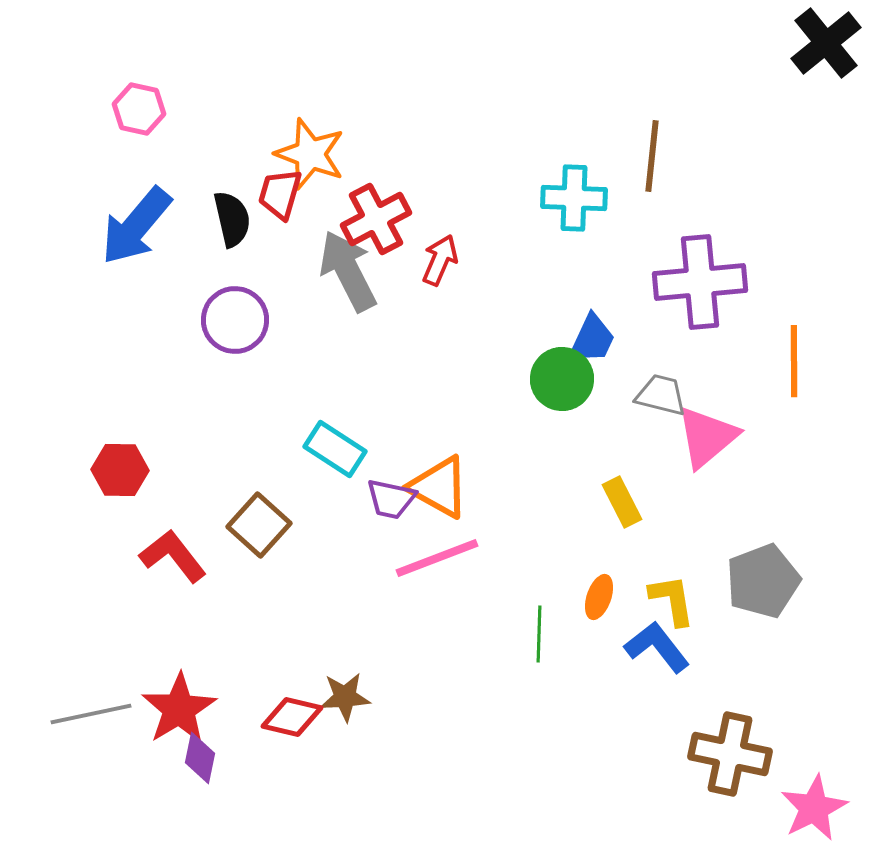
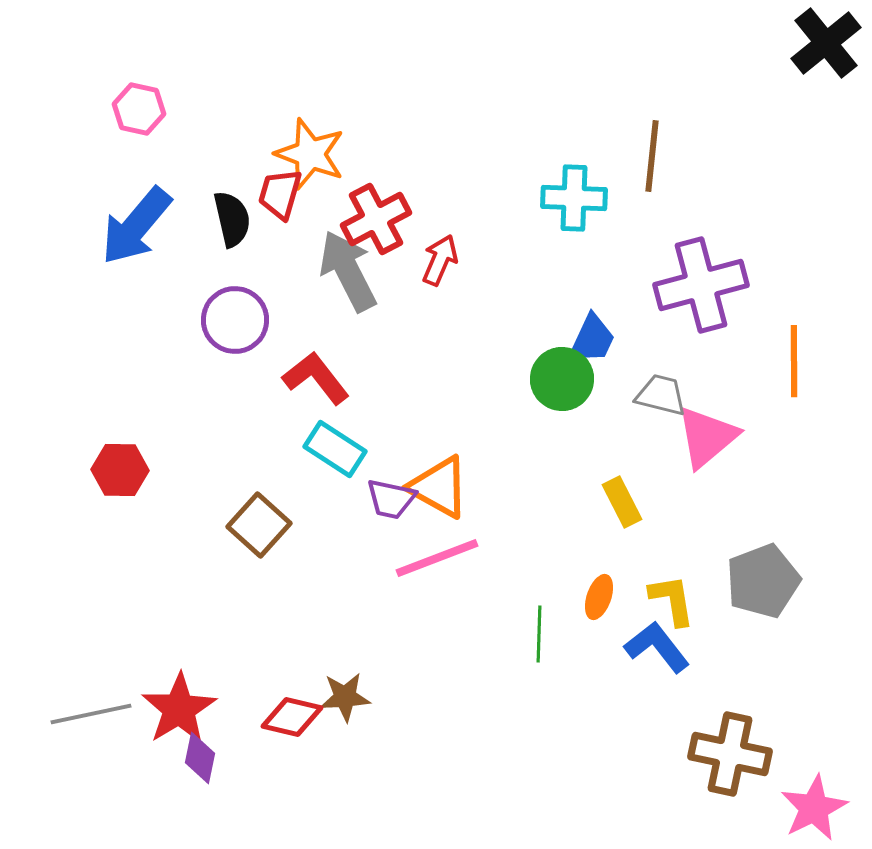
purple cross: moved 1 px right, 3 px down; rotated 10 degrees counterclockwise
red L-shape: moved 143 px right, 178 px up
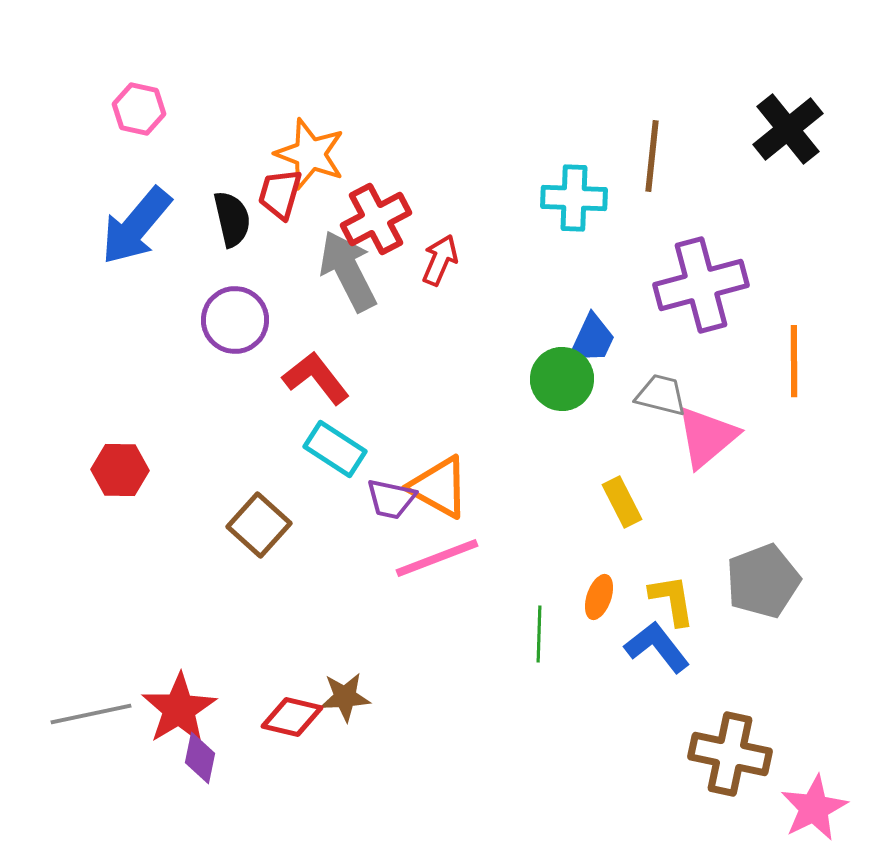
black cross: moved 38 px left, 86 px down
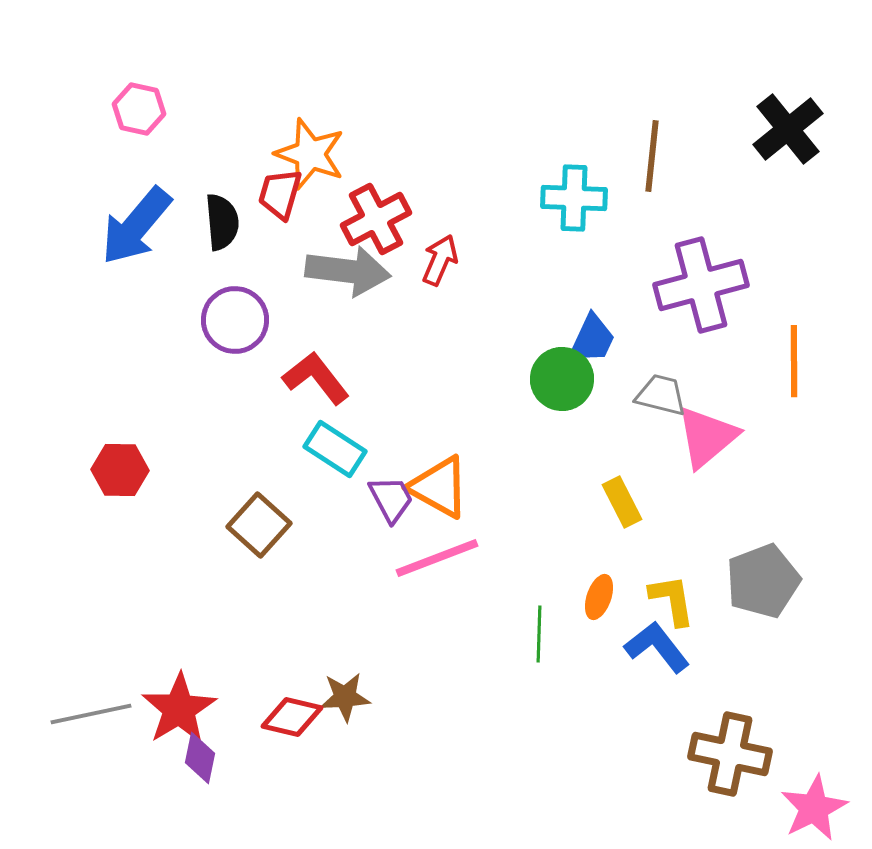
black semicircle: moved 10 px left, 3 px down; rotated 8 degrees clockwise
gray arrow: rotated 124 degrees clockwise
purple trapezoid: rotated 130 degrees counterclockwise
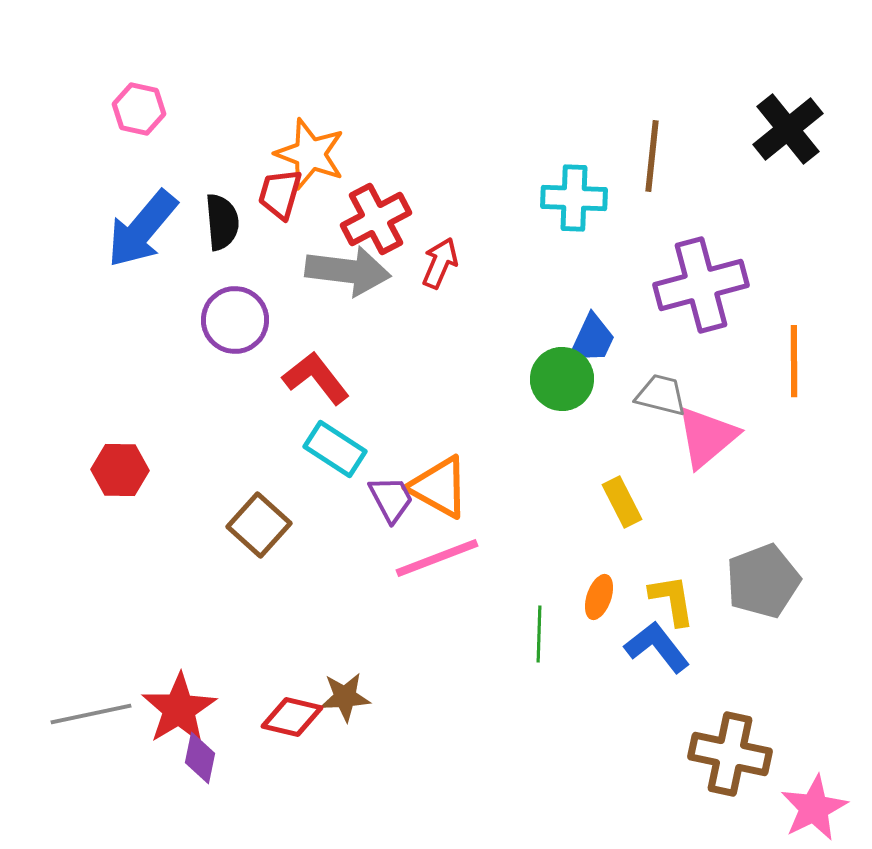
blue arrow: moved 6 px right, 3 px down
red arrow: moved 3 px down
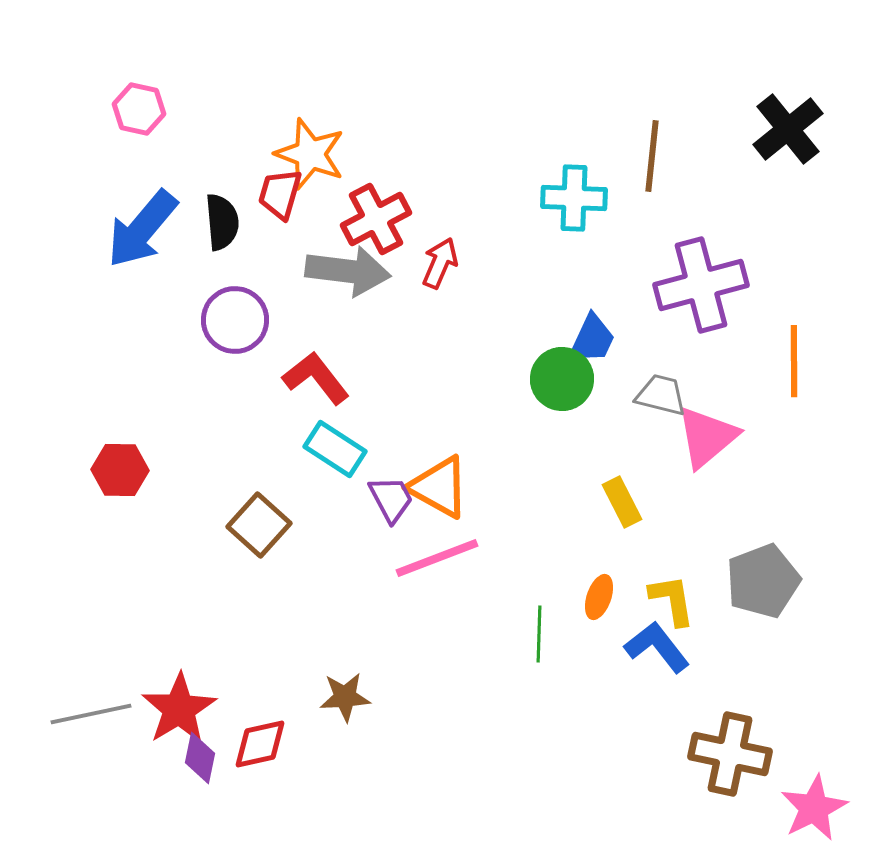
red diamond: moved 32 px left, 27 px down; rotated 26 degrees counterclockwise
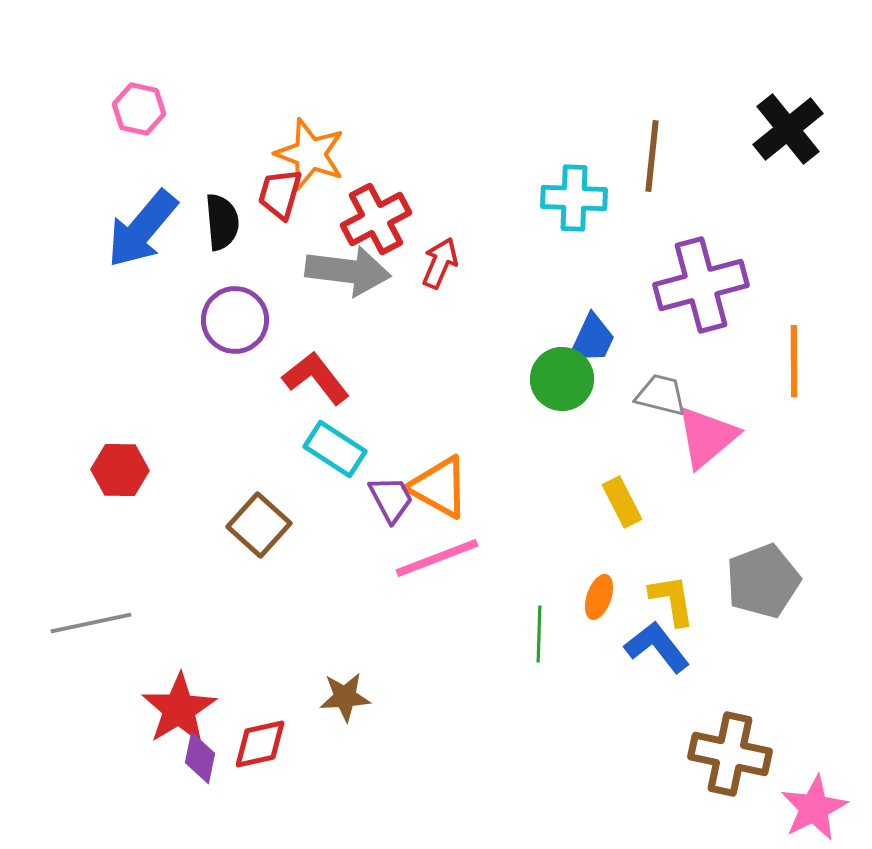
gray line: moved 91 px up
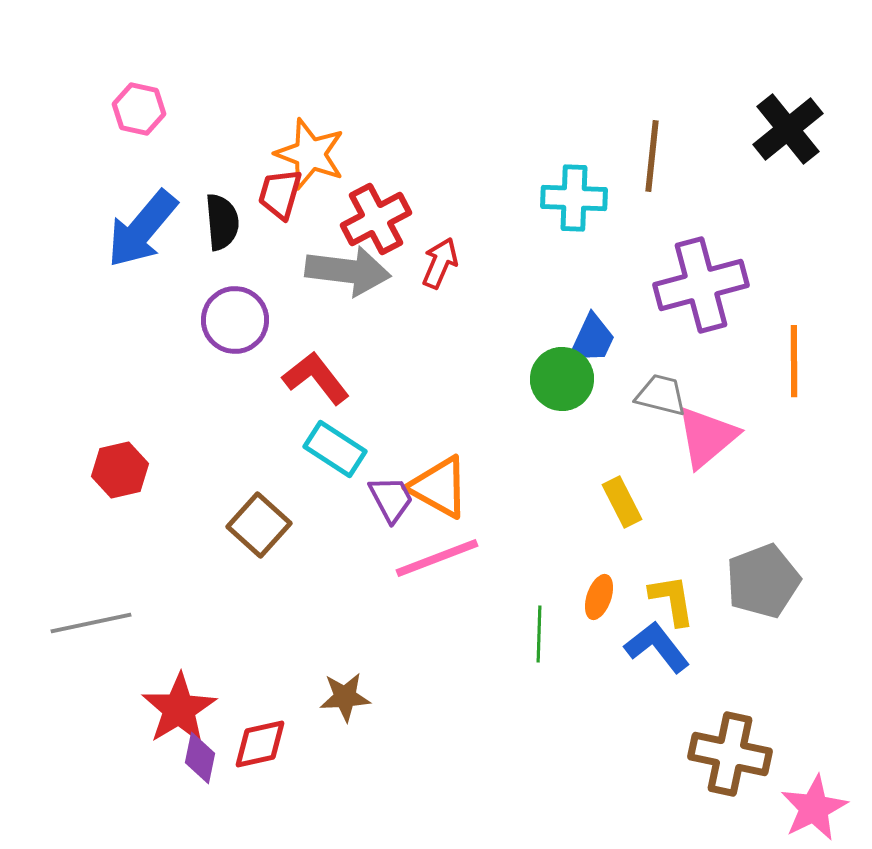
red hexagon: rotated 14 degrees counterclockwise
